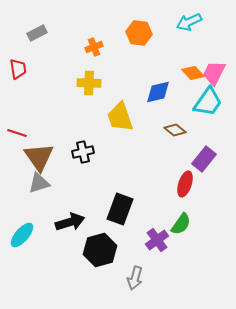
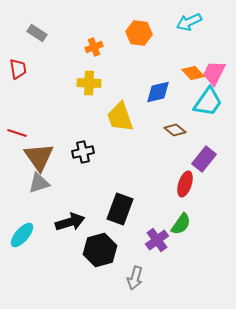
gray rectangle: rotated 60 degrees clockwise
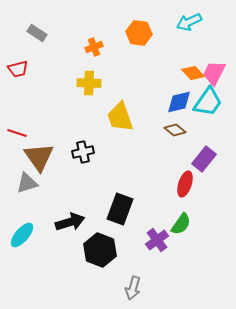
red trapezoid: rotated 85 degrees clockwise
blue diamond: moved 21 px right, 10 px down
gray triangle: moved 12 px left
black hexagon: rotated 24 degrees counterclockwise
gray arrow: moved 2 px left, 10 px down
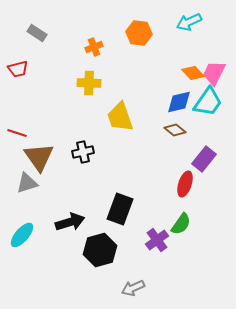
black hexagon: rotated 24 degrees clockwise
gray arrow: rotated 50 degrees clockwise
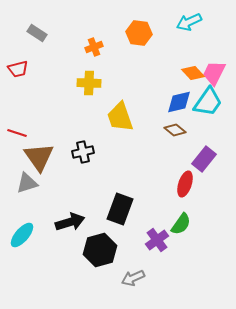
gray arrow: moved 10 px up
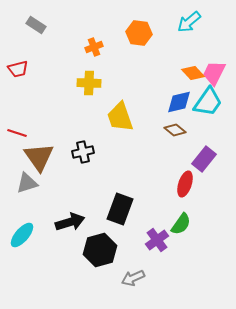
cyan arrow: rotated 15 degrees counterclockwise
gray rectangle: moved 1 px left, 8 px up
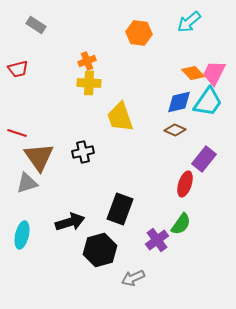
orange cross: moved 7 px left, 14 px down
brown diamond: rotated 15 degrees counterclockwise
cyan ellipse: rotated 28 degrees counterclockwise
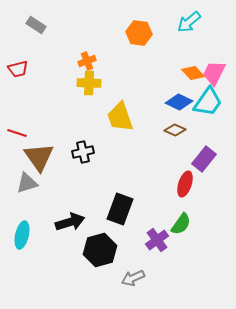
blue diamond: rotated 40 degrees clockwise
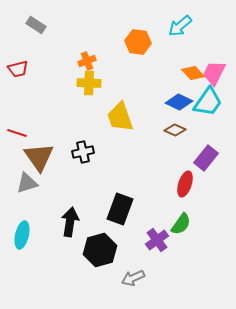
cyan arrow: moved 9 px left, 4 px down
orange hexagon: moved 1 px left, 9 px down
purple rectangle: moved 2 px right, 1 px up
black arrow: rotated 64 degrees counterclockwise
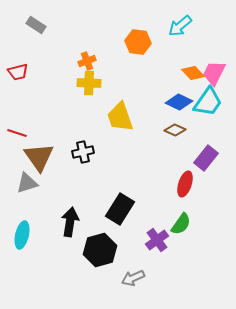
red trapezoid: moved 3 px down
black rectangle: rotated 12 degrees clockwise
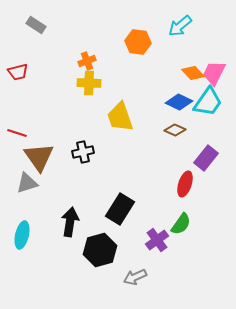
gray arrow: moved 2 px right, 1 px up
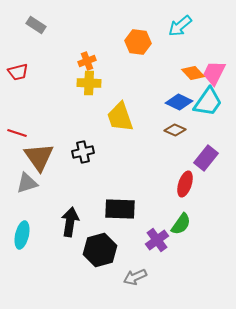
black rectangle: rotated 60 degrees clockwise
